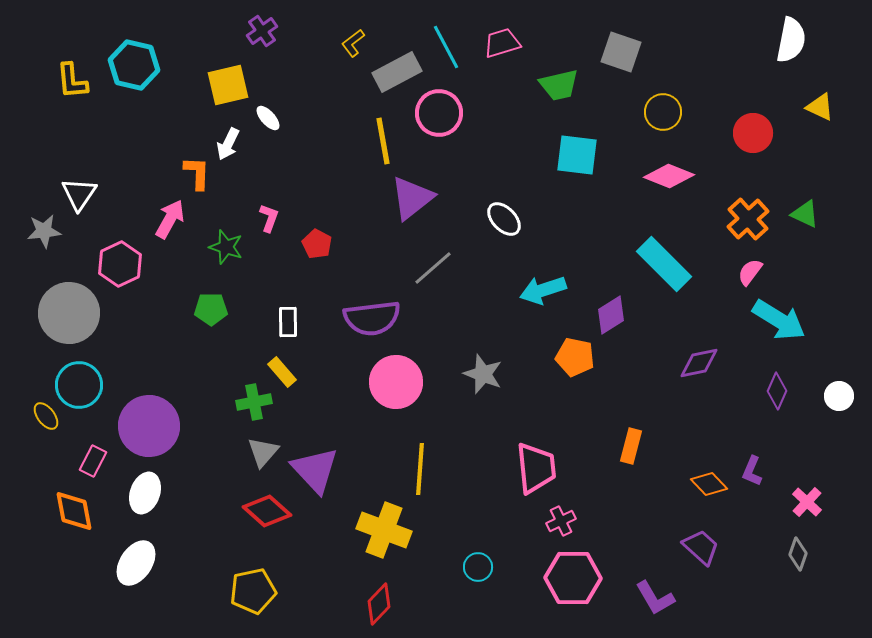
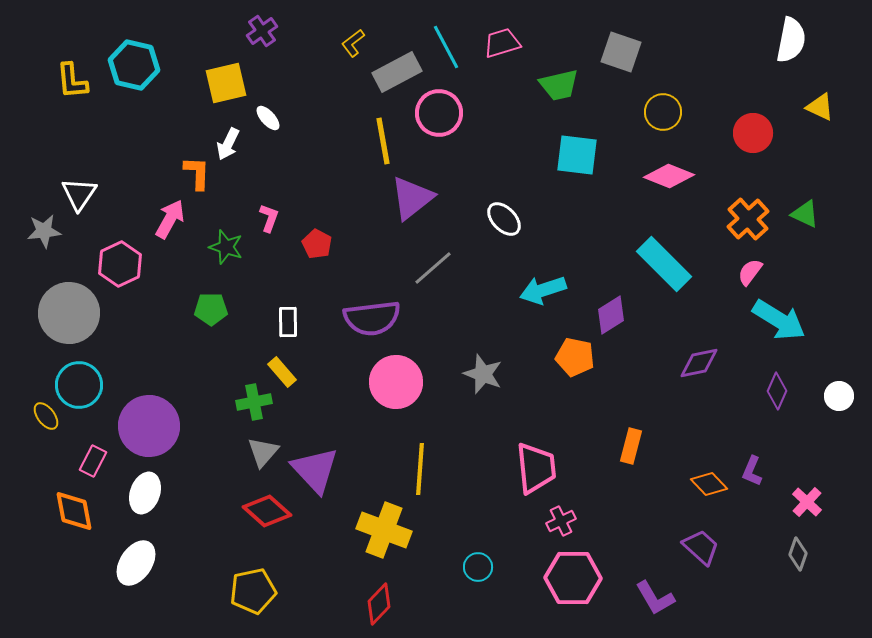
yellow square at (228, 85): moved 2 px left, 2 px up
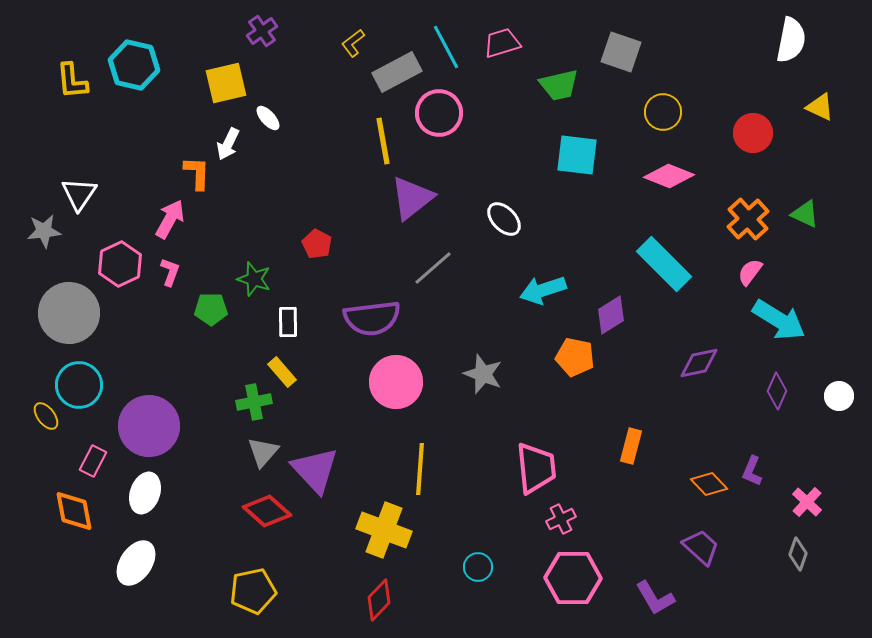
pink L-shape at (269, 218): moved 99 px left, 54 px down
green star at (226, 247): moved 28 px right, 32 px down
pink cross at (561, 521): moved 2 px up
red diamond at (379, 604): moved 4 px up
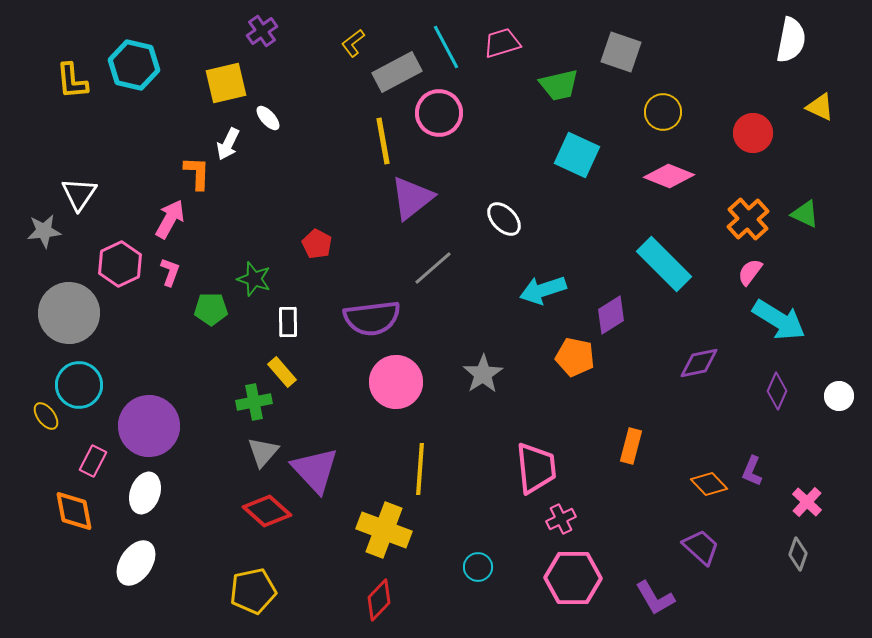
cyan square at (577, 155): rotated 18 degrees clockwise
gray star at (483, 374): rotated 18 degrees clockwise
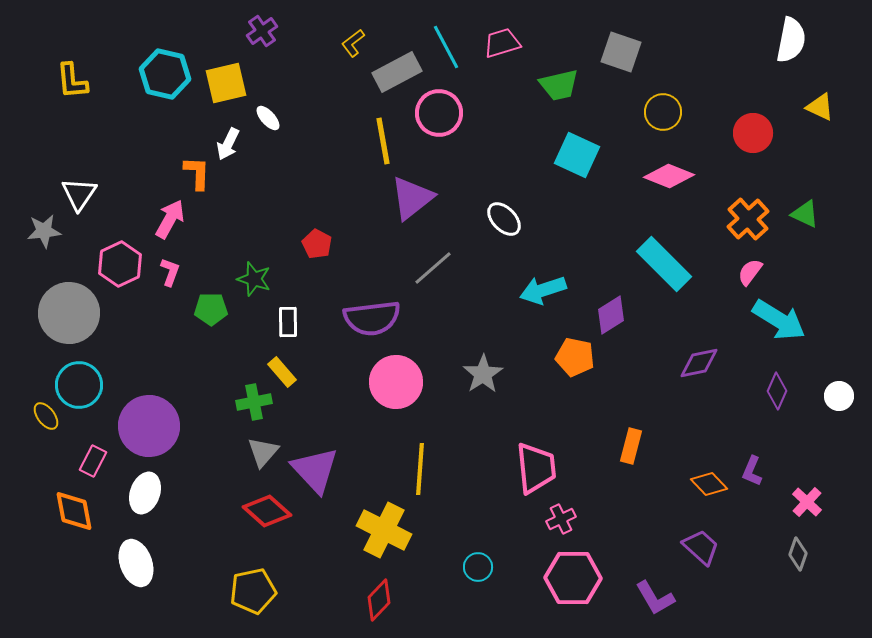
cyan hexagon at (134, 65): moved 31 px right, 9 px down
yellow cross at (384, 530): rotated 6 degrees clockwise
white ellipse at (136, 563): rotated 54 degrees counterclockwise
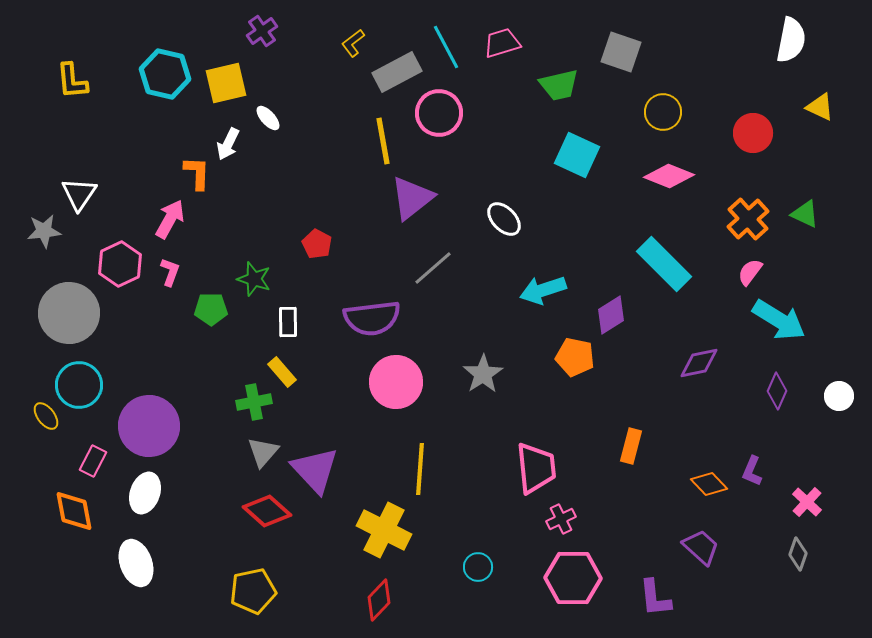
purple L-shape at (655, 598): rotated 24 degrees clockwise
